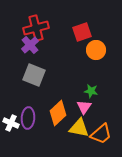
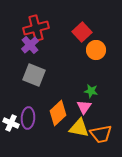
red square: rotated 24 degrees counterclockwise
orange trapezoid: rotated 30 degrees clockwise
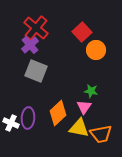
red cross: rotated 35 degrees counterclockwise
gray square: moved 2 px right, 4 px up
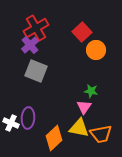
red cross: rotated 20 degrees clockwise
orange diamond: moved 4 px left, 25 px down
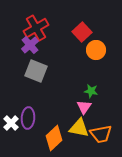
white cross: rotated 21 degrees clockwise
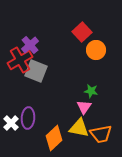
red cross: moved 16 px left, 32 px down
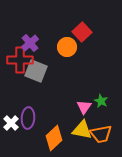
purple cross: moved 2 px up
orange circle: moved 29 px left, 3 px up
red cross: rotated 30 degrees clockwise
green star: moved 10 px right, 10 px down; rotated 16 degrees clockwise
yellow triangle: moved 3 px right, 2 px down
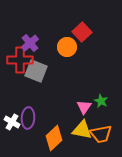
white cross: moved 1 px right, 1 px up; rotated 14 degrees counterclockwise
